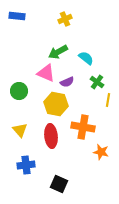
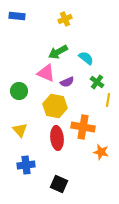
yellow hexagon: moved 1 px left, 2 px down
red ellipse: moved 6 px right, 2 px down
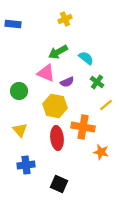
blue rectangle: moved 4 px left, 8 px down
yellow line: moved 2 px left, 5 px down; rotated 40 degrees clockwise
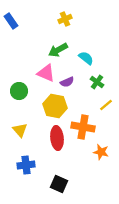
blue rectangle: moved 2 px left, 3 px up; rotated 49 degrees clockwise
green arrow: moved 2 px up
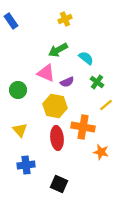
green circle: moved 1 px left, 1 px up
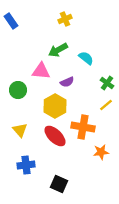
pink triangle: moved 5 px left, 2 px up; rotated 18 degrees counterclockwise
green cross: moved 10 px right, 1 px down
yellow hexagon: rotated 20 degrees clockwise
red ellipse: moved 2 px left, 2 px up; rotated 40 degrees counterclockwise
orange star: rotated 21 degrees counterclockwise
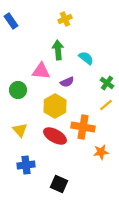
green arrow: rotated 114 degrees clockwise
red ellipse: rotated 15 degrees counterclockwise
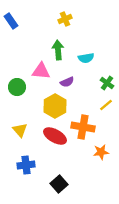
cyan semicircle: rotated 133 degrees clockwise
green circle: moved 1 px left, 3 px up
black square: rotated 24 degrees clockwise
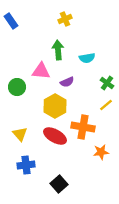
cyan semicircle: moved 1 px right
yellow triangle: moved 4 px down
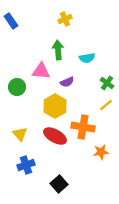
blue cross: rotated 12 degrees counterclockwise
